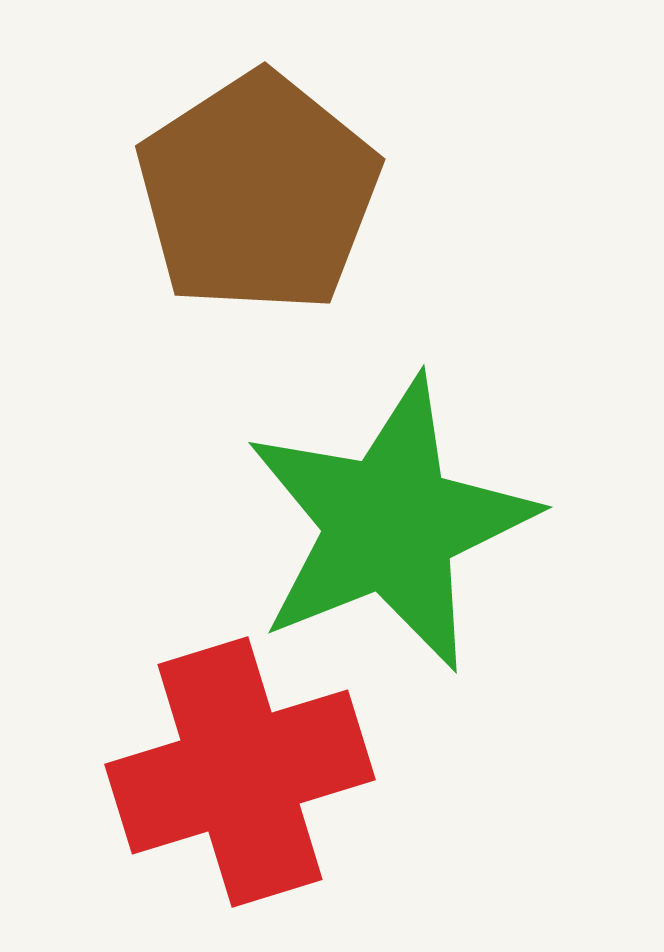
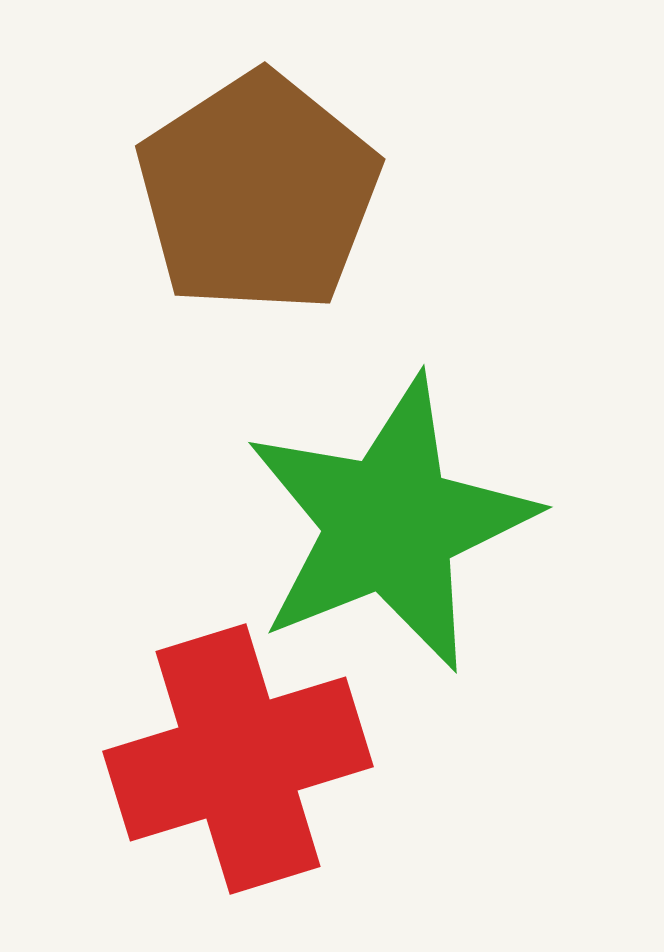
red cross: moved 2 px left, 13 px up
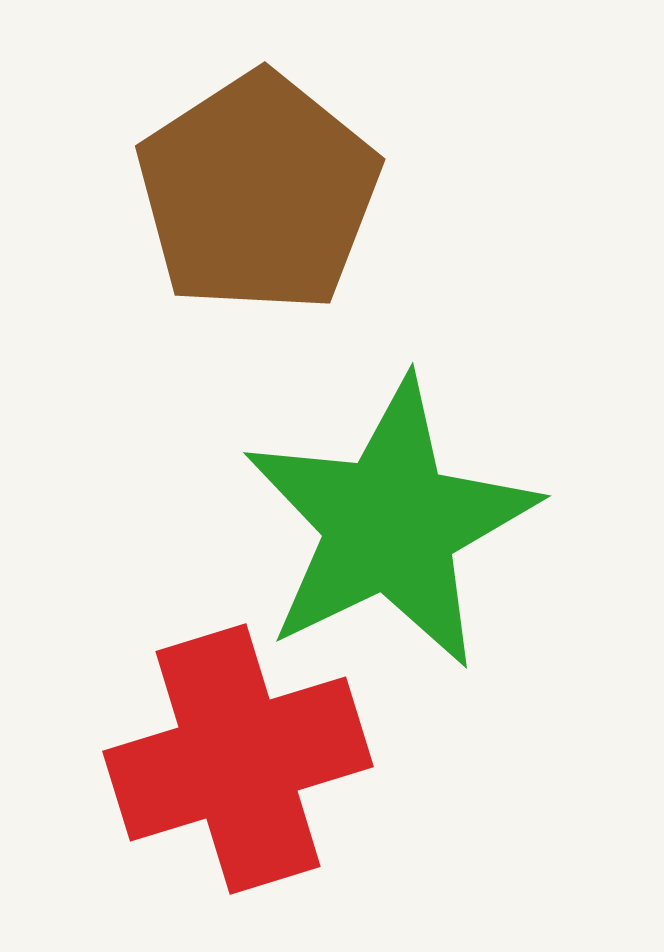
green star: rotated 4 degrees counterclockwise
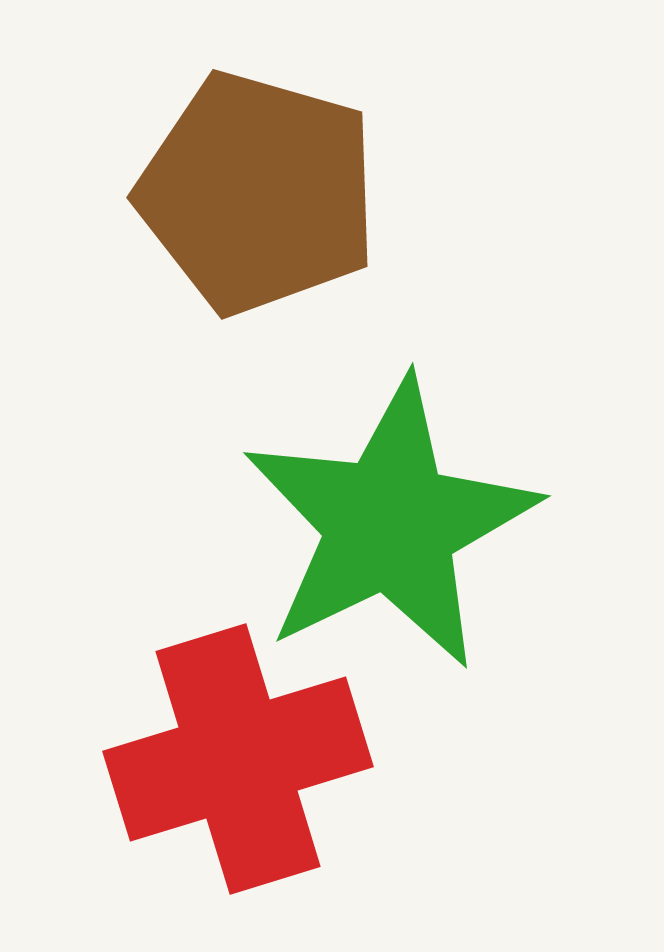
brown pentagon: rotated 23 degrees counterclockwise
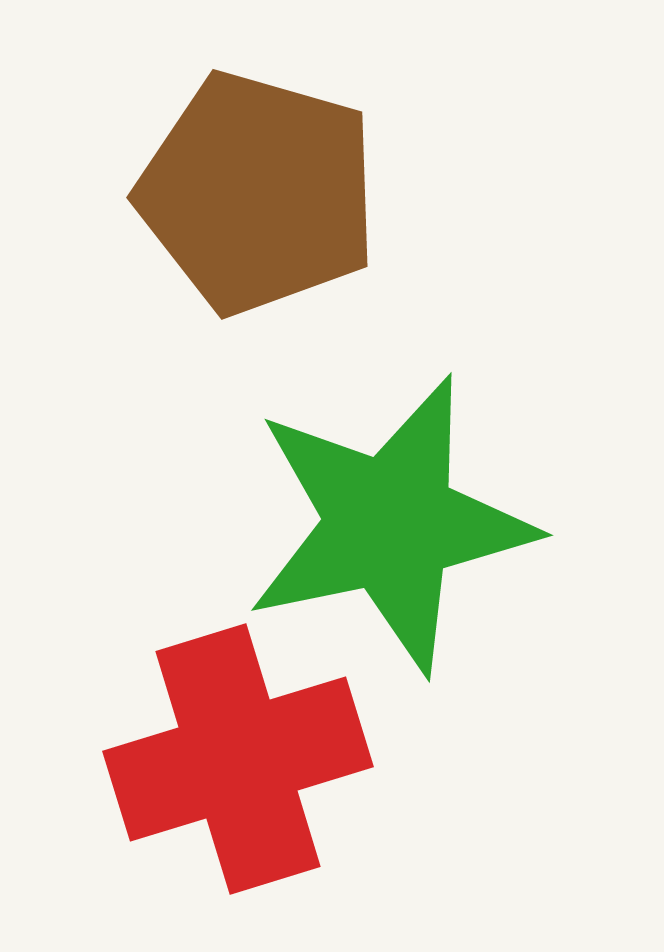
green star: rotated 14 degrees clockwise
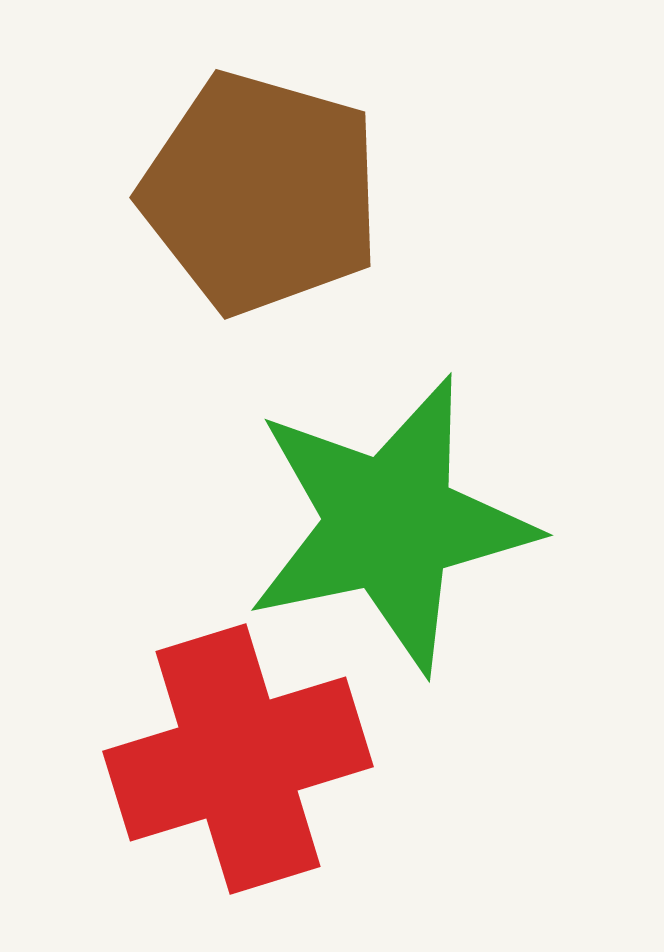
brown pentagon: moved 3 px right
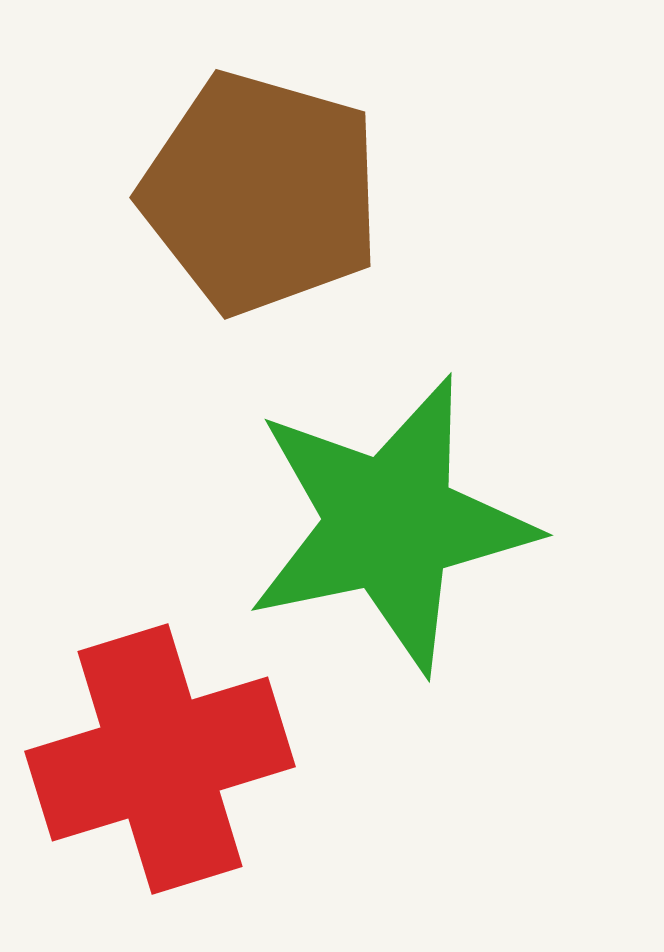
red cross: moved 78 px left
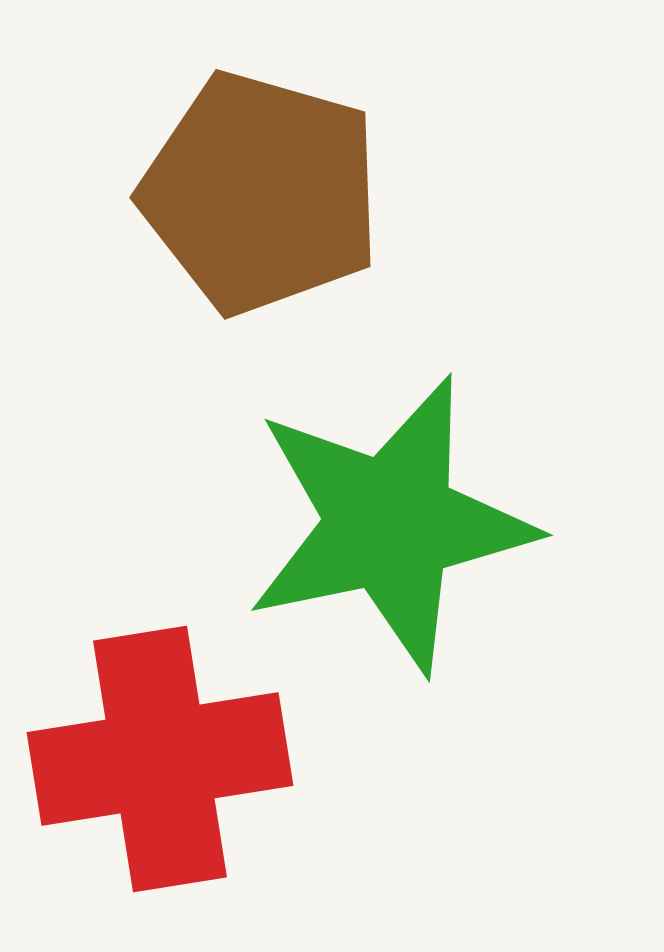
red cross: rotated 8 degrees clockwise
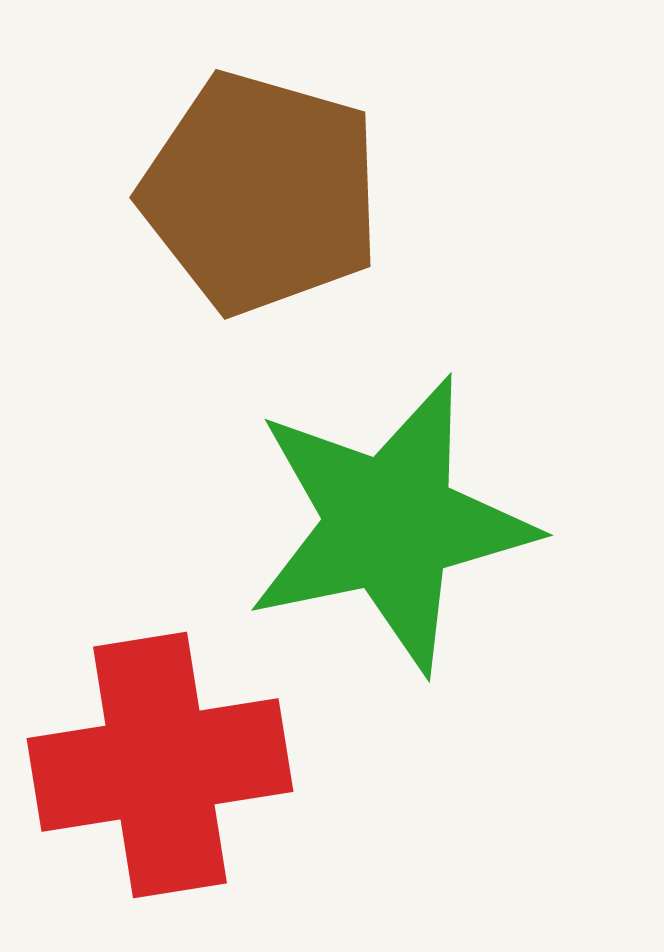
red cross: moved 6 px down
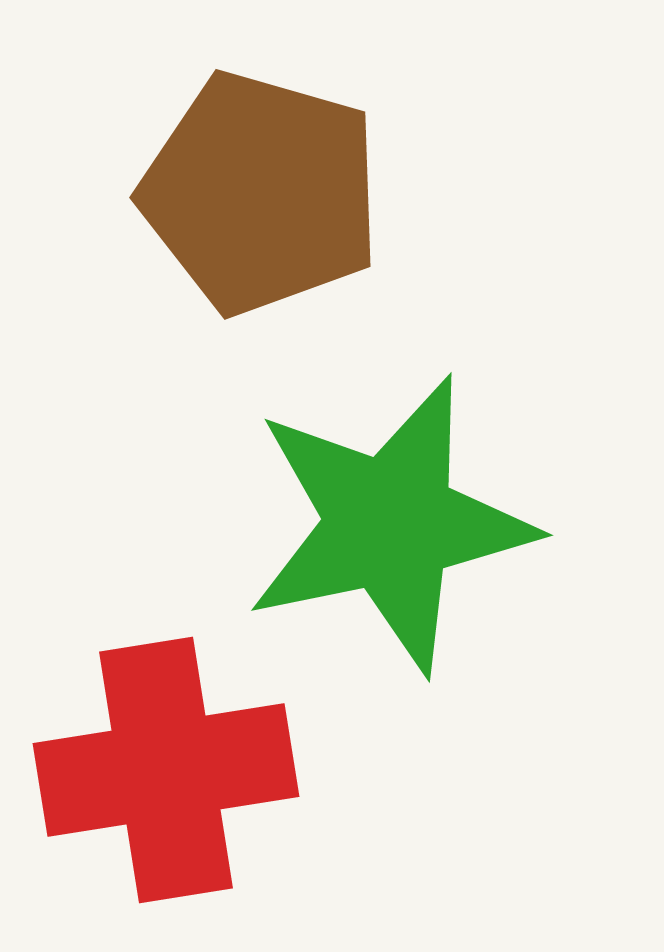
red cross: moved 6 px right, 5 px down
